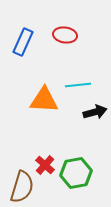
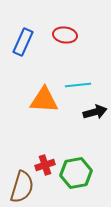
red cross: rotated 30 degrees clockwise
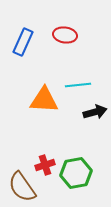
brown semicircle: rotated 128 degrees clockwise
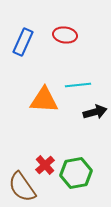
red cross: rotated 24 degrees counterclockwise
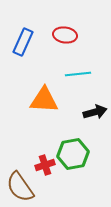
cyan line: moved 11 px up
red cross: rotated 24 degrees clockwise
green hexagon: moved 3 px left, 19 px up
brown semicircle: moved 2 px left
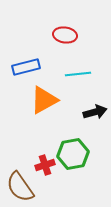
blue rectangle: moved 3 px right, 25 px down; rotated 52 degrees clockwise
orange triangle: rotated 32 degrees counterclockwise
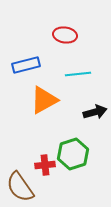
blue rectangle: moved 2 px up
green hexagon: rotated 8 degrees counterclockwise
red cross: rotated 12 degrees clockwise
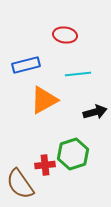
brown semicircle: moved 3 px up
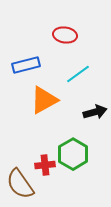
cyan line: rotated 30 degrees counterclockwise
green hexagon: rotated 12 degrees counterclockwise
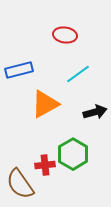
blue rectangle: moved 7 px left, 5 px down
orange triangle: moved 1 px right, 4 px down
